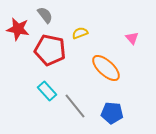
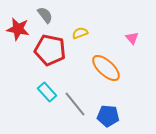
cyan rectangle: moved 1 px down
gray line: moved 2 px up
blue pentagon: moved 4 px left, 3 px down
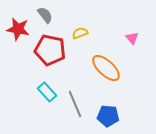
gray line: rotated 16 degrees clockwise
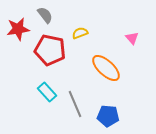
red star: rotated 20 degrees counterclockwise
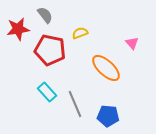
pink triangle: moved 5 px down
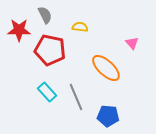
gray semicircle: rotated 12 degrees clockwise
red star: moved 1 px right, 1 px down; rotated 10 degrees clockwise
yellow semicircle: moved 6 px up; rotated 28 degrees clockwise
gray line: moved 1 px right, 7 px up
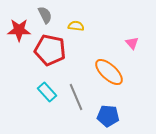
yellow semicircle: moved 4 px left, 1 px up
orange ellipse: moved 3 px right, 4 px down
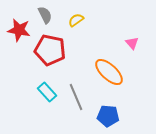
yellow semicircle: moved 6 px up; rotated 42 degrees counterclockwise
red star: rotated 10 degrees clockwise
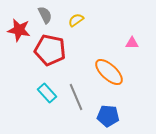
pink triangle: rotated 48 degrees counterclockwise
cyan rectangle: moved 1 px down
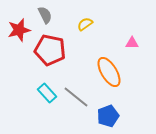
yellow semicircle: moved 9 px right, 4 px down
red star: rotated 25 degrees counterclockwise
orange ellipse: rotated 16 degrees clockwise
gray line: rotated 28 degrees counterclockwise
blue pentagon: rotated 25 degrees counterclockwise
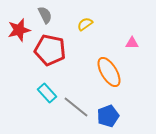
gray line: moved 10 px down
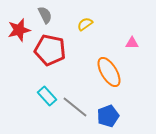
cyan rectangle: moved 3 px down
gray line: moved 1 px left
